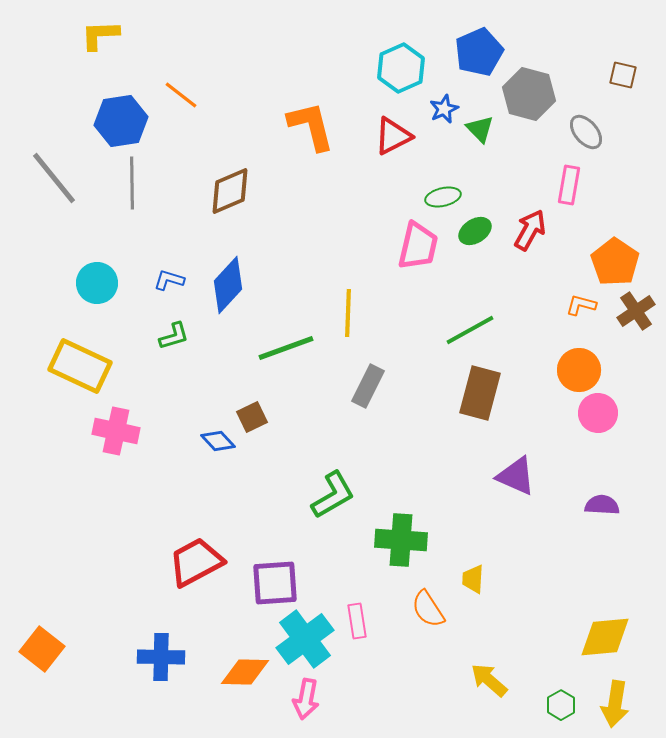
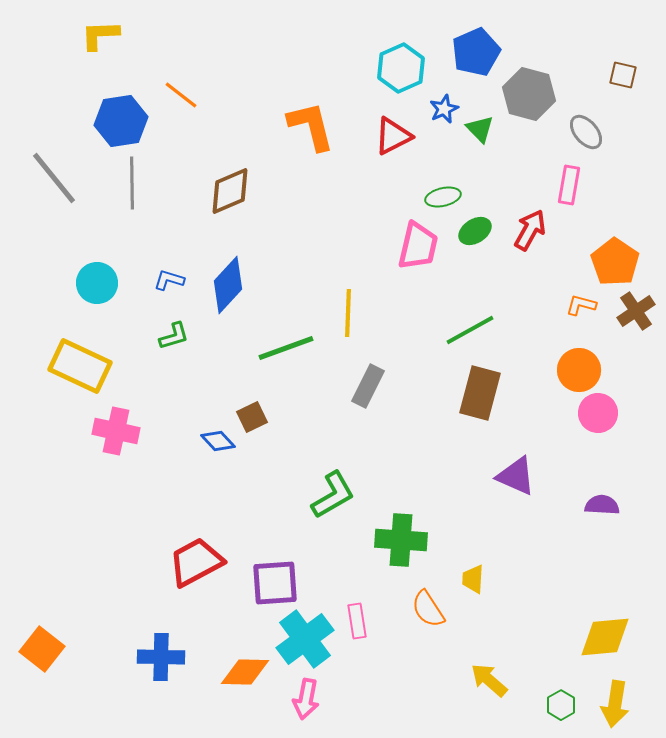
blue pentagon at (479, 52): moved 3 px left
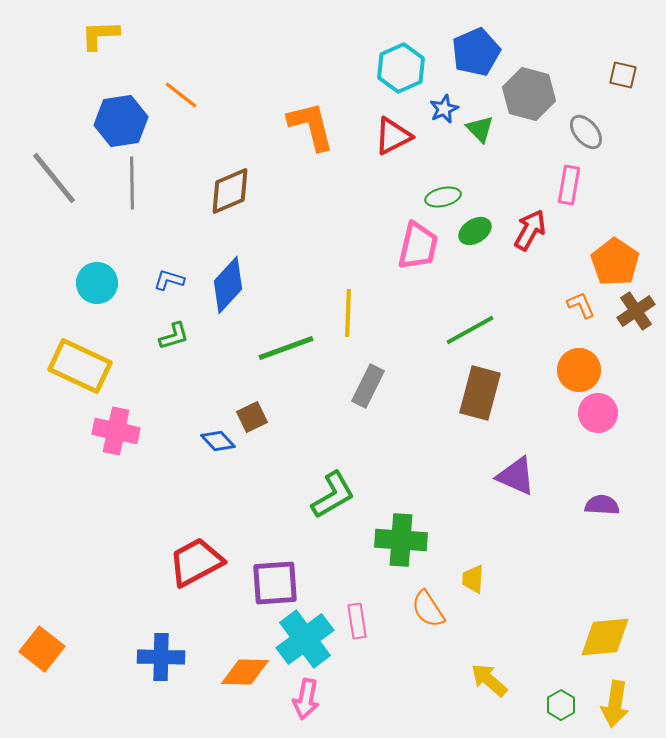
orange L-shape at (581, 305): rotated 52 degrees clockwise
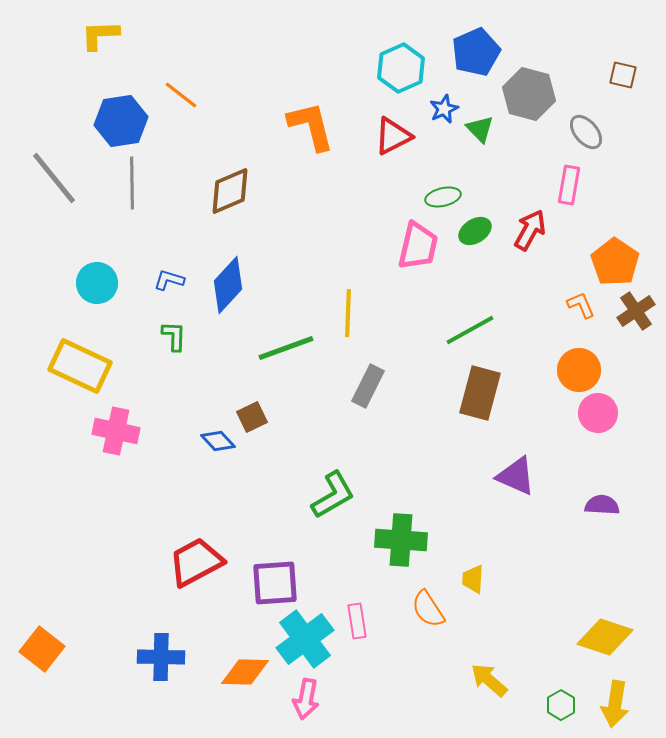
green L-shape at (174, 336): rotated 72 degrees counterclockwise
yellow diamond at (605, 637): rotated 24 degrees clockwise
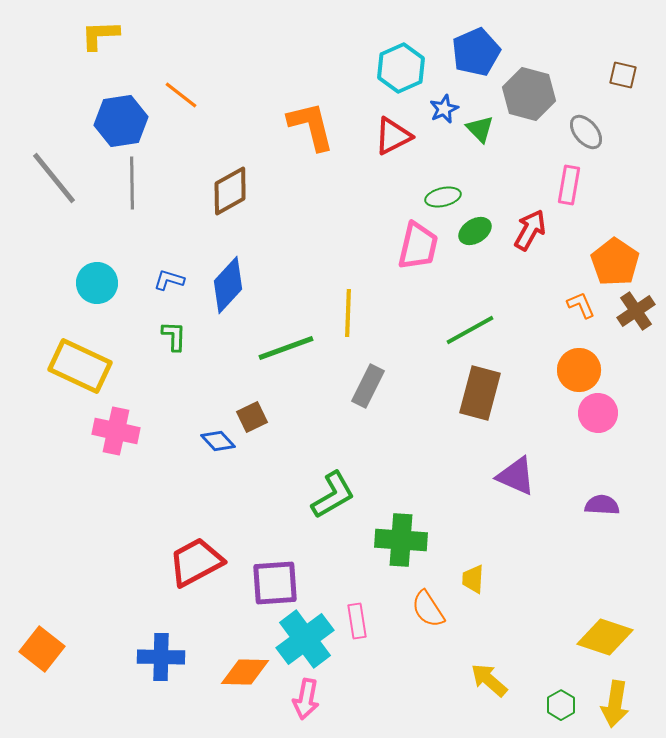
brown diamond at (230, 191): rotated 6 degrees counterclockwise
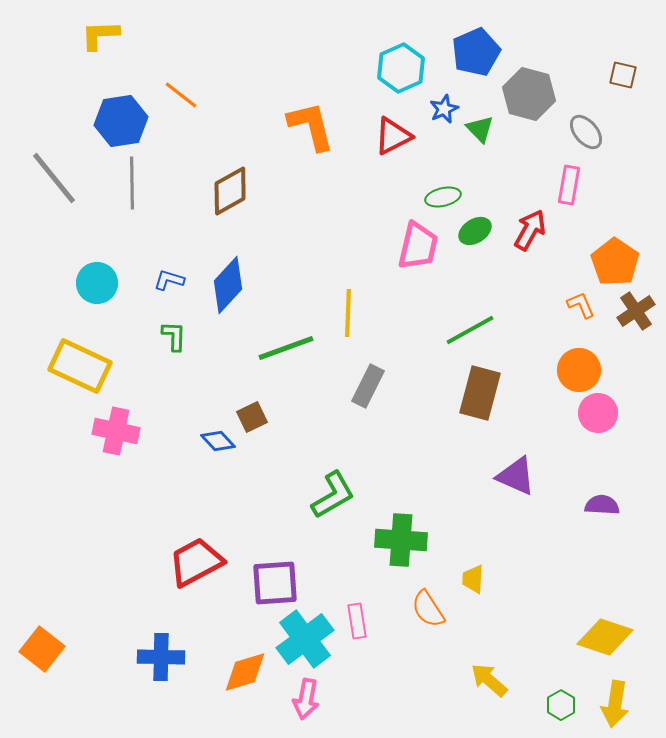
orange diamond at (245, 672): rotated 18 degrees counterclockwise
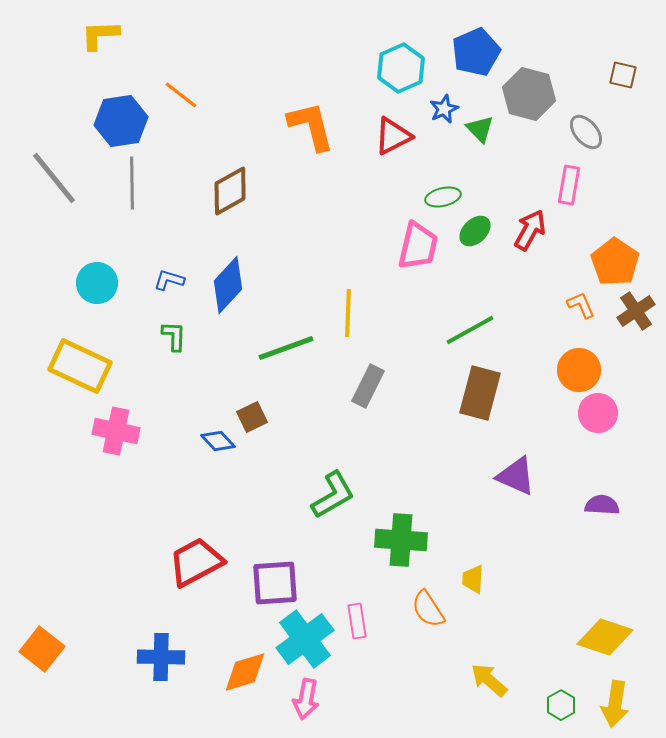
green ellipse at (475, 231): rotated 12 degrees counterclockwise
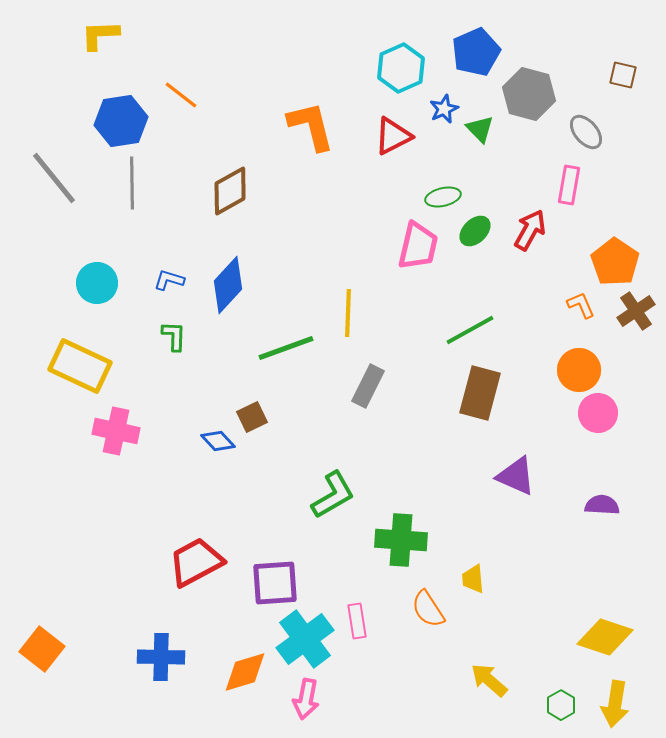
yellow trapezoid at (473, 579): rotated 8 degrees counterclockwise
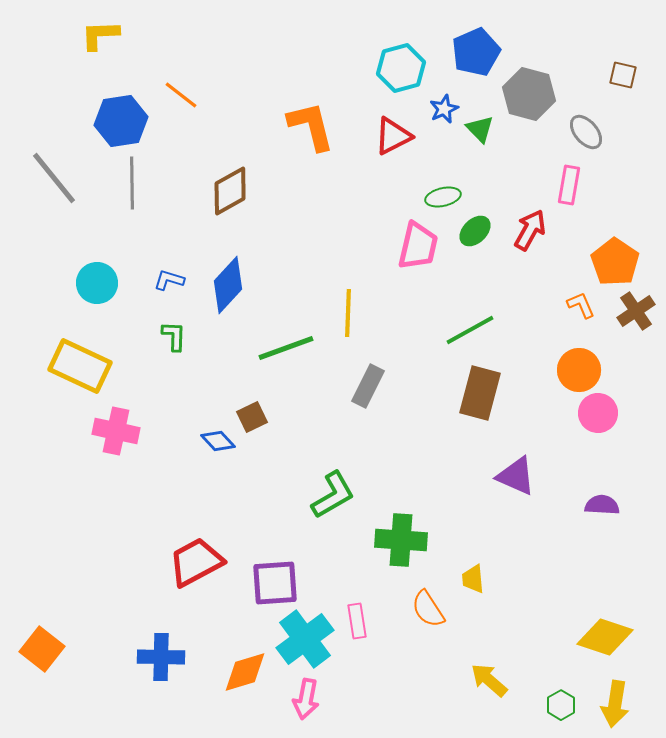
cyan hexagon at (401, 68): rotated 9 degrees clockwise
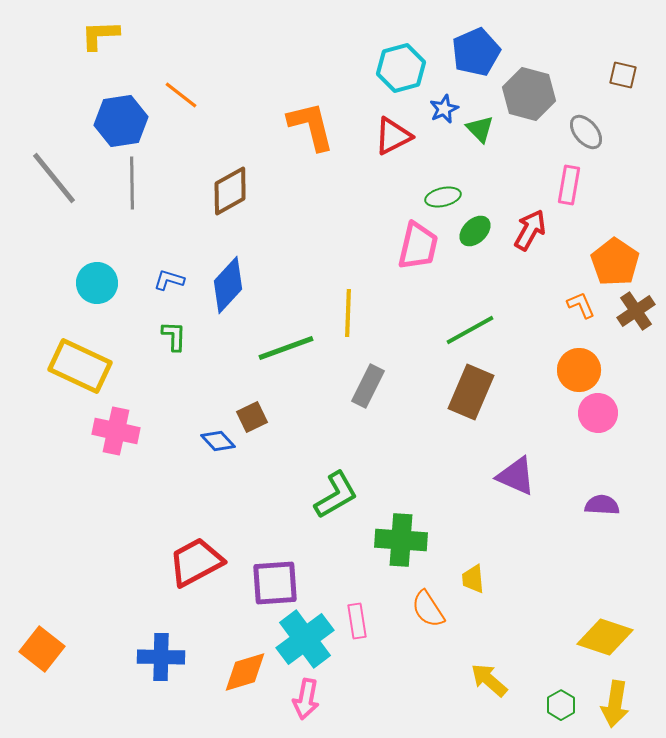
brown rectangle at (480, 393): moved 9 px left, 1 px up; rotated 8 degrees clockwise
green L-shape at (333, 495): moved 3 px right
